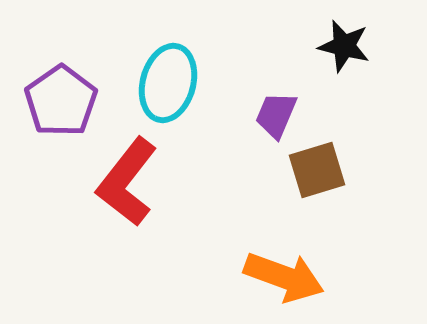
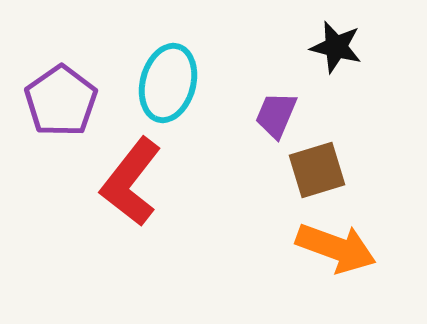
black star: moved 8 px left, 1 px down
red L-shape: moved 4 px right
orange arrow: moved 52 px right, 29 px up
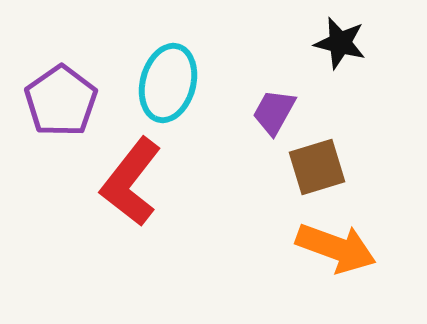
black star: moved 4 px right, 4 px up
purple trapezoid: moved 2 px left, 3 px up; rotated 6 degrees clockwise
brown square: moved 3 px up
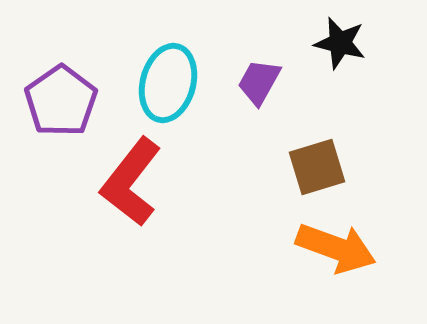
purple trapezoid: moved 15 px left, 30 px up
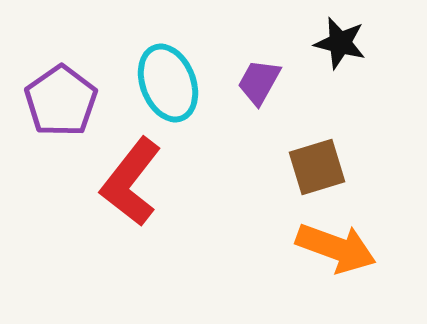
cyan ellipse: rotated 36 degrees counterclockwise
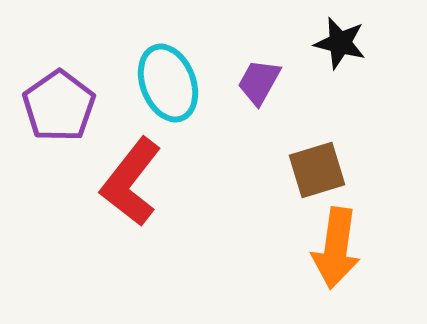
purple pentagon: moved 2 px left, 5 px down
brown square: moved 3 px down
orange arrow: rotated 78 degrees clockwise
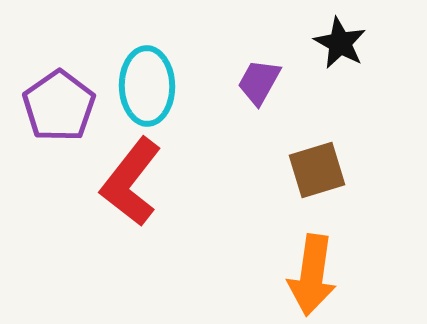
black star: rotated 14 degrees clockwise
cyan ellipse: moved 21 px left, 3 px down; rotated 20 degrees clockwise
orange arrow: moved 24 px left, 27 px down
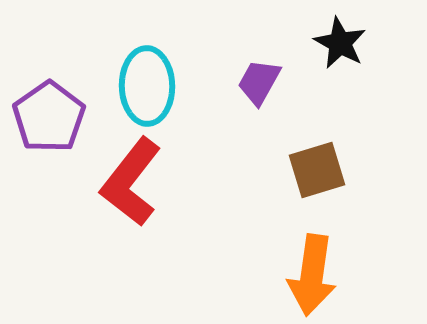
purple pentagon: moved 10 px left, 11 px down
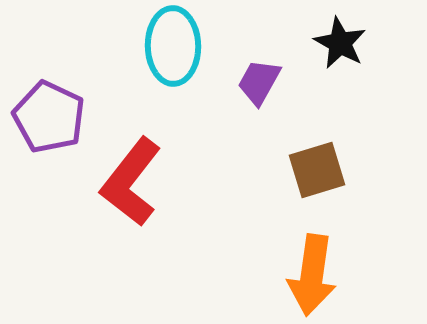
cyan ellipse: moved 26 px right, 40 px up
purple pentagon: rotated 12 degrees counterclockwise
